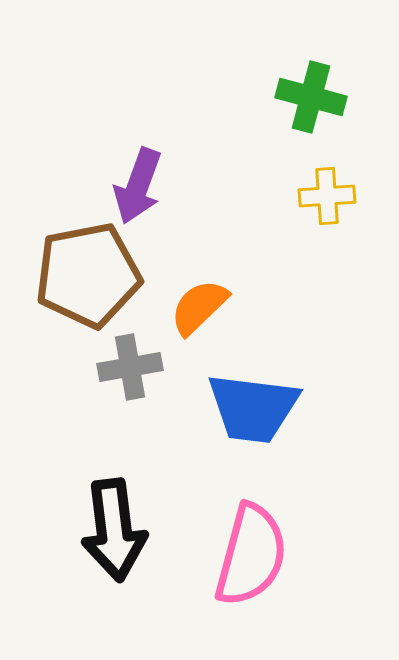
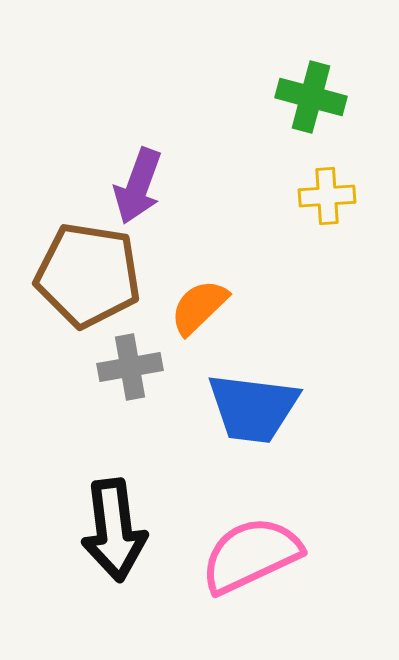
brown pentagon: rotated 20 degrees clockwise
pink semicircle: rotated 130 degrees counterclockwise
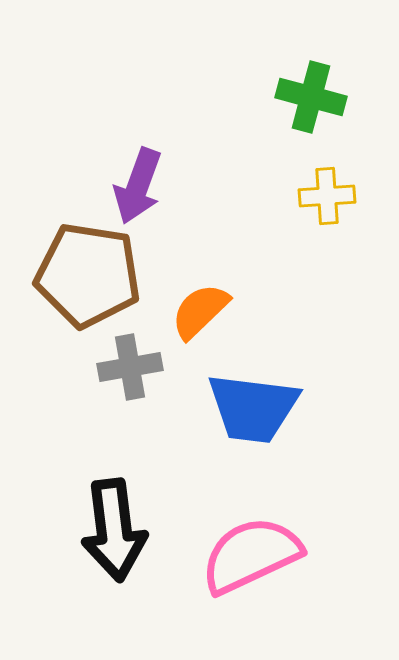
orange semicircle: moved 1 px right, 4 px down
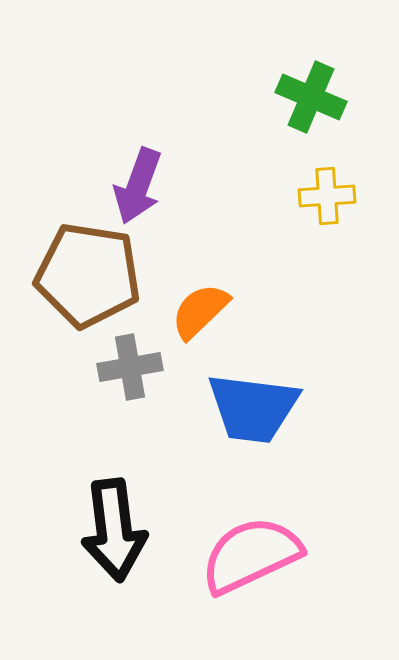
green cross: rotated 8 degrees clockwise
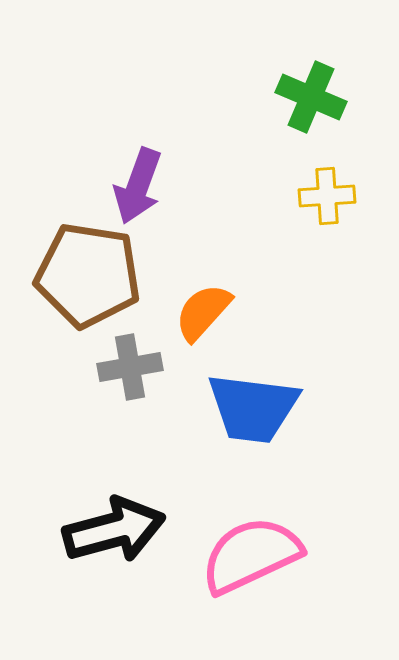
orange semicircle: moved 3 px right, 1 px down; rotated 4 degrees counterclockwise
black arrow: rotated 98 degrees counterclockwise
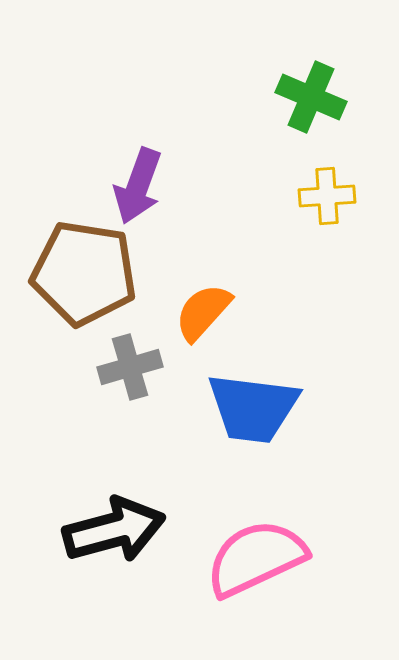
brown pentagon: moved 4 px left, 2 px up
gray cross: rotated 6 degrees counterclockwise
pink semicircle: moved 5 px right, 3 px down
